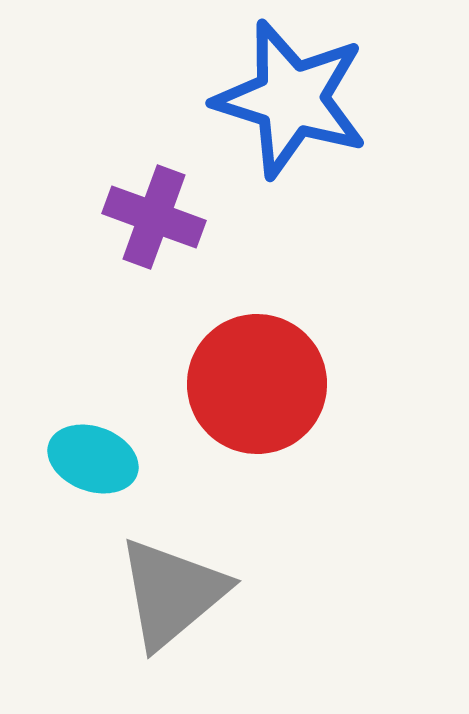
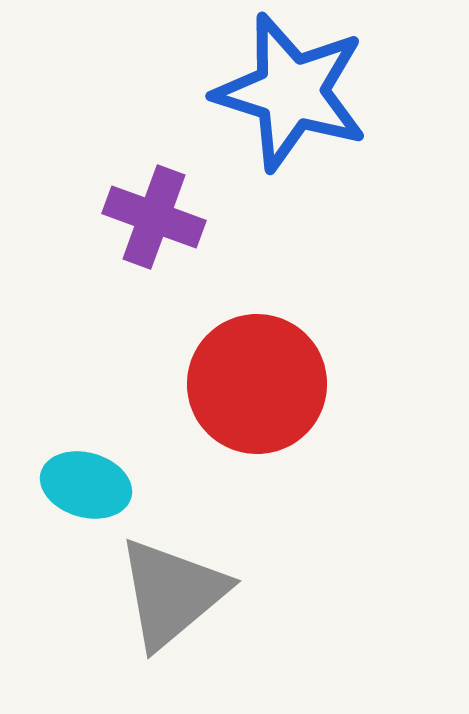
blue star: moved 7 px up
cyan ellipse: moved 7 px left, 26 px down; rotated 4 degrees counterclockwise
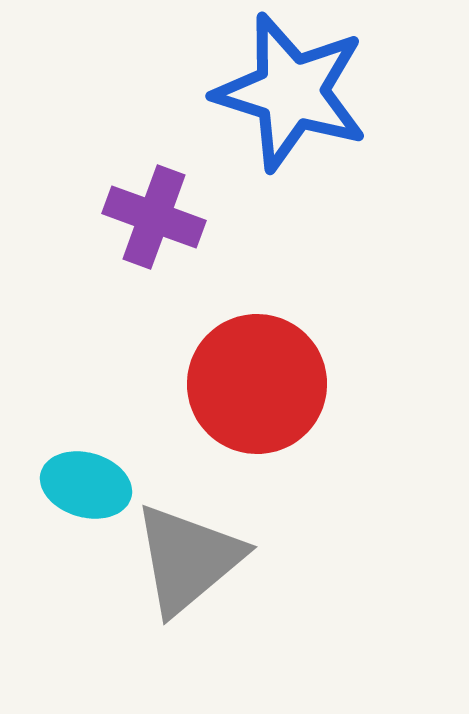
gray triangle: moved 16 px right, 34 px up
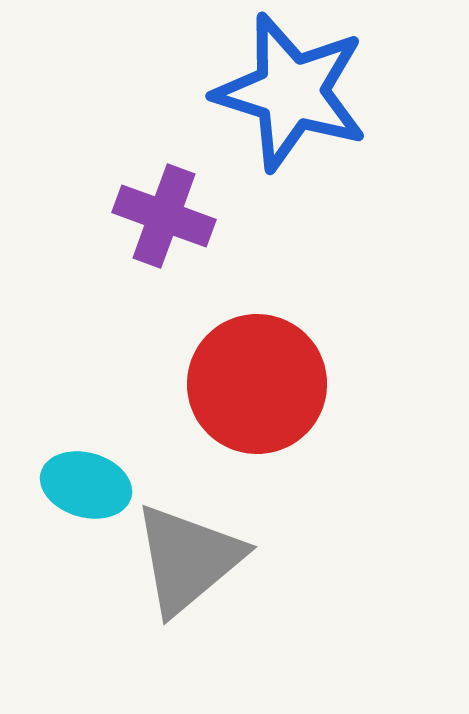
purple cross: moved 10 px right, 1 px up
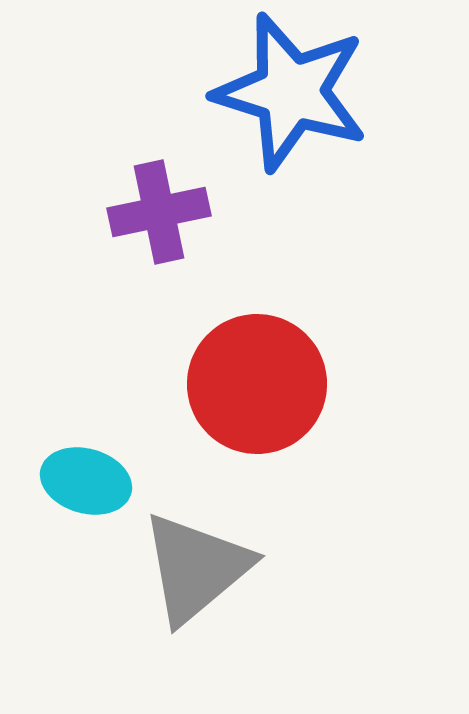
purple cross: moved 5 px left, 4 px up; rotated 32 degrees counterclockwise
cyan ellipse: moved 4 px up
gray triangle: moved 8 px right, 9 px down
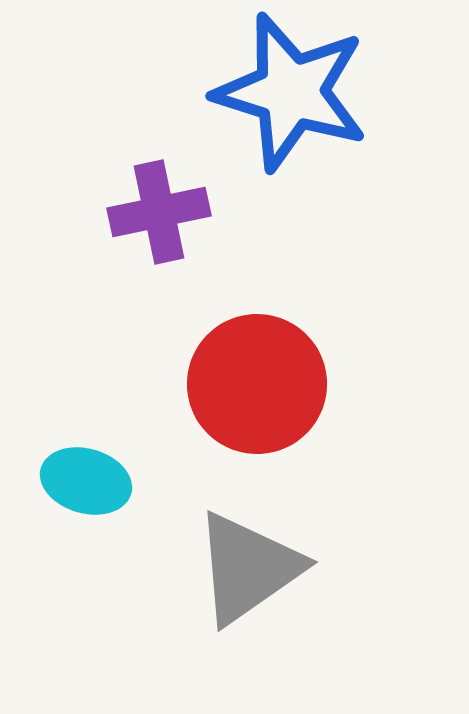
gray triangle: moved 52 px right; rotated 5 degrees clockwise
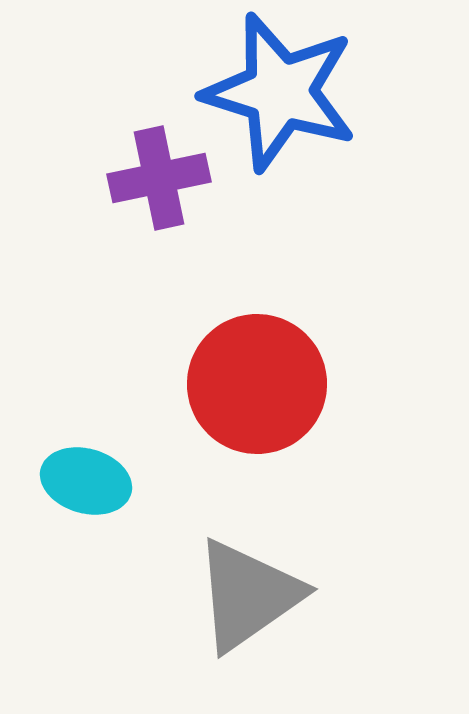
blue star: moved 11 px left
purple cross: moved 34 px up
gray triangle: moved 27 px down
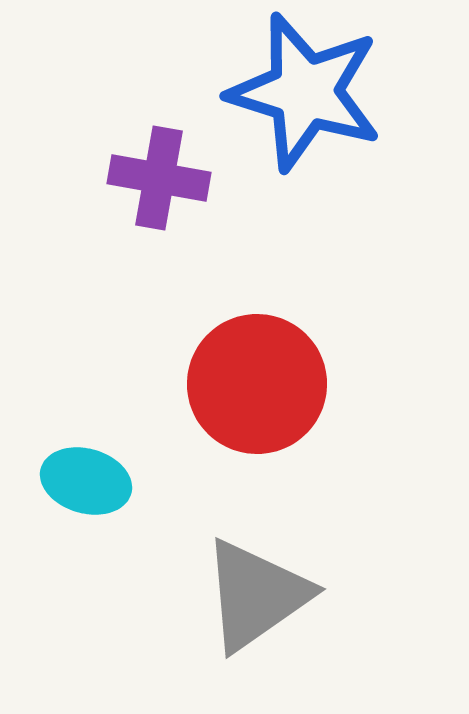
blue star: moved 25 px right
purple cross: rotated 22 degrees clockwise
gray triangle: moved 8 px right
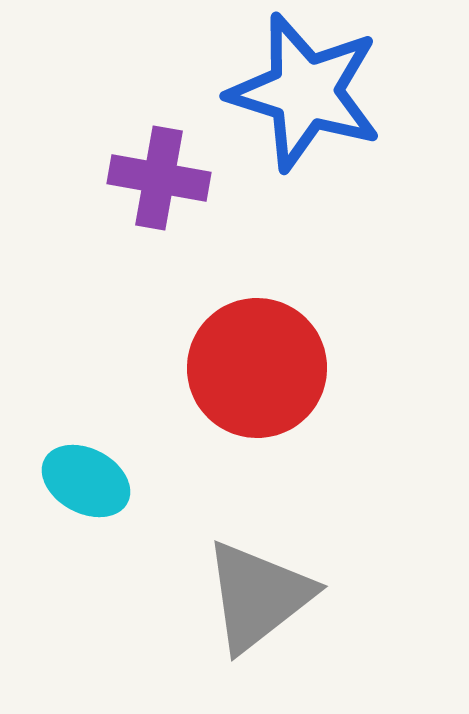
red circle: moved 16 px up
cyan ellipse: rotated 12 degrees clockwise
gray triangle: moved 2 px right, 1 px down; rotated 3 degrees counterclockwise
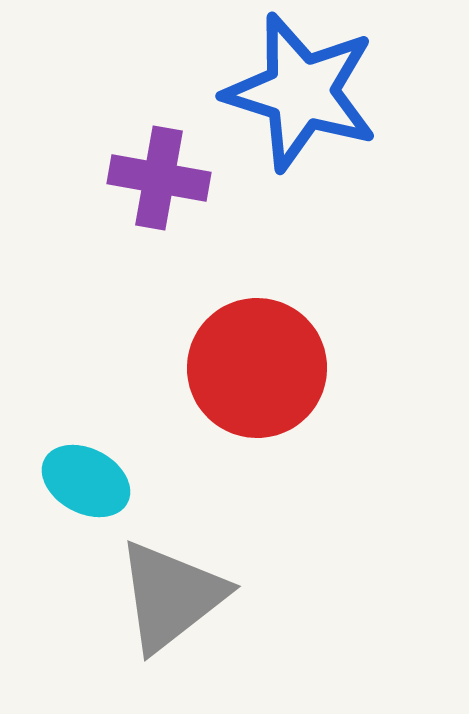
blue star: moved 4 px left
gray triangle: moved 87 px left
